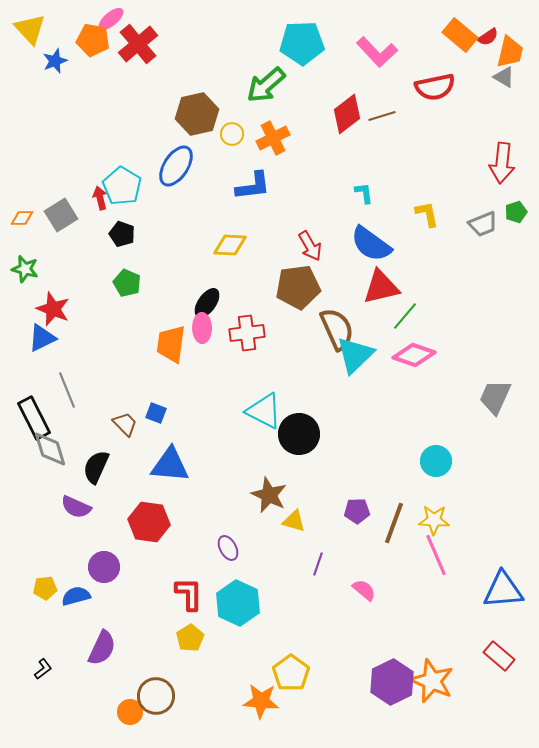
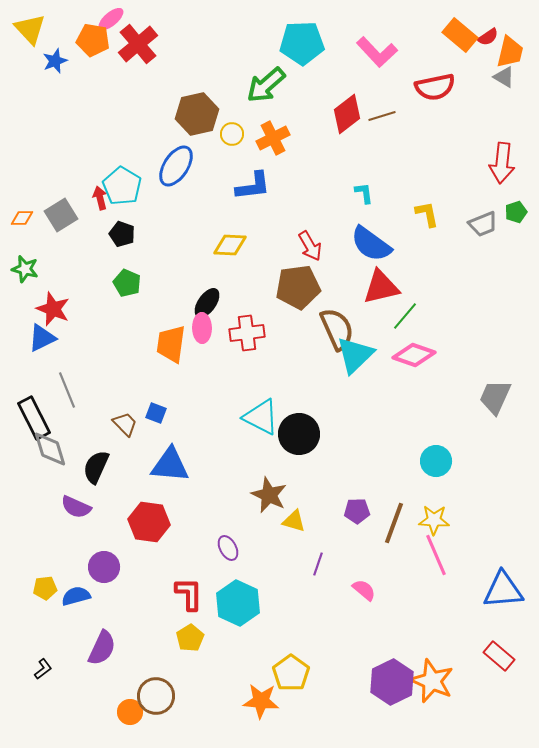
cyan triangle at (264, 411): moved 3 px left, 6 px down
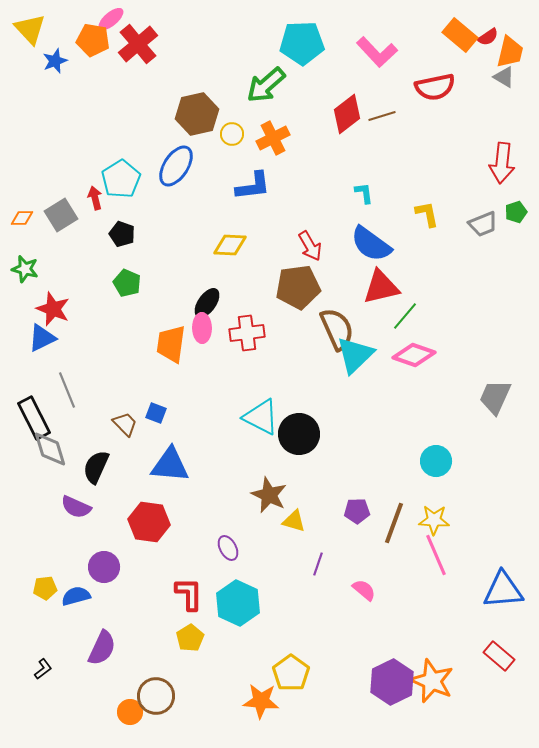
cyan pentagon at (122, 186): moved 1 px left, 7 px up; rotated 9 degrees clockwise
red arrow at (100, 198): moved 5 px left
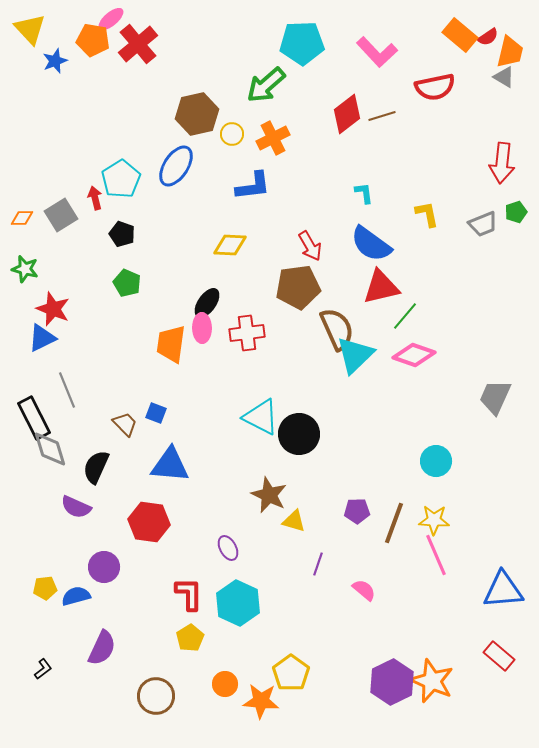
orange circle at (130, 712): moved 95 px right, 28 px up
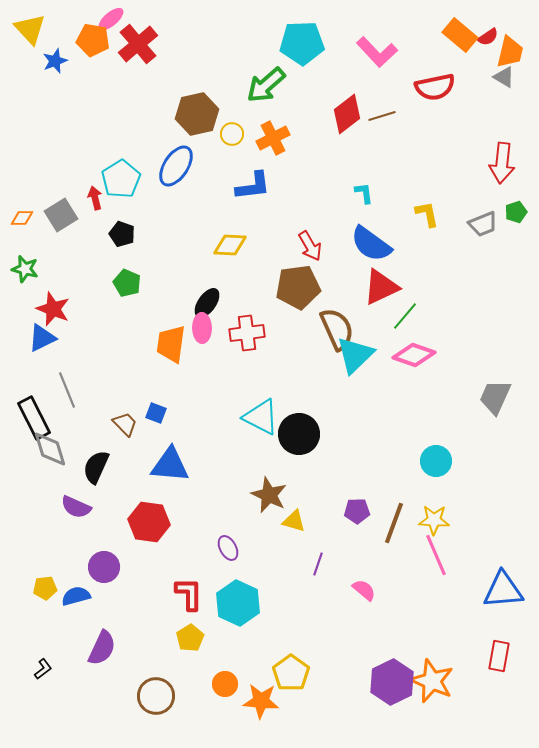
red triangle at (381, 287): rotated 12 degrees counterclockwise
red rectangle at (499, 656): rotated 60 degrees clockwise
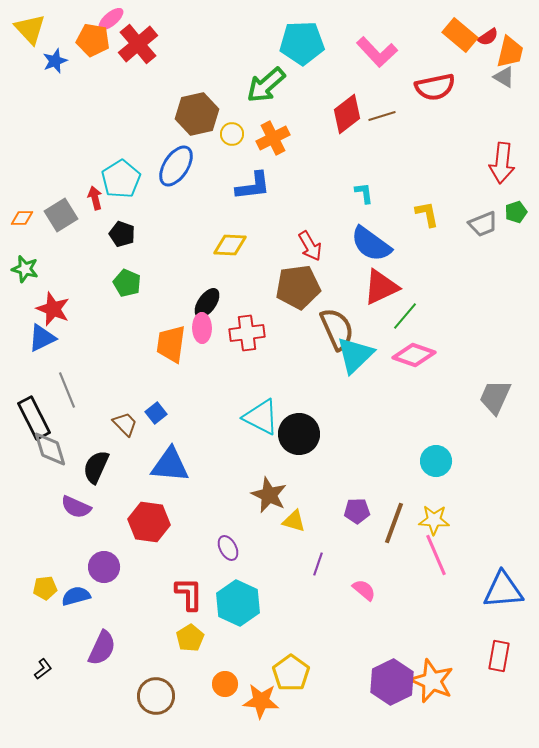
blue square at (156, 413): rotated 30 degrees clockwise
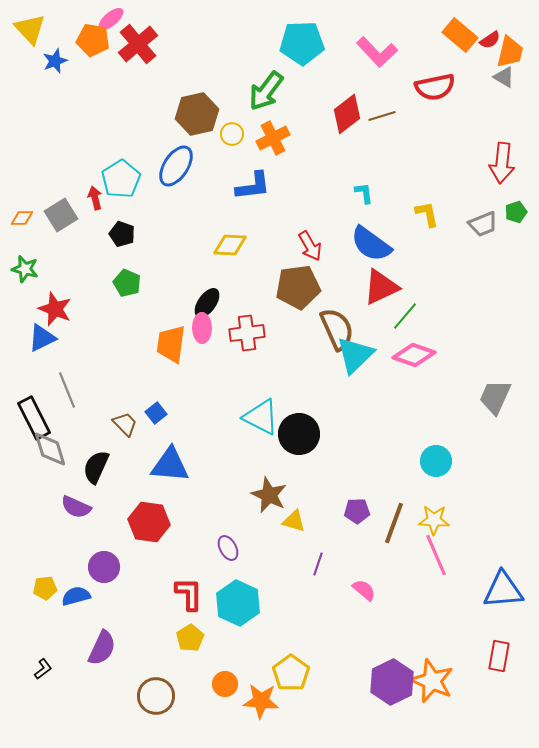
red semicircle at (488, 37): moved 2 px right, 3 px down
green arrow at (266, 85): moved 6 px down; rotated 12 degrees counterclockwise
red star at (53, 309): moved 2 px right
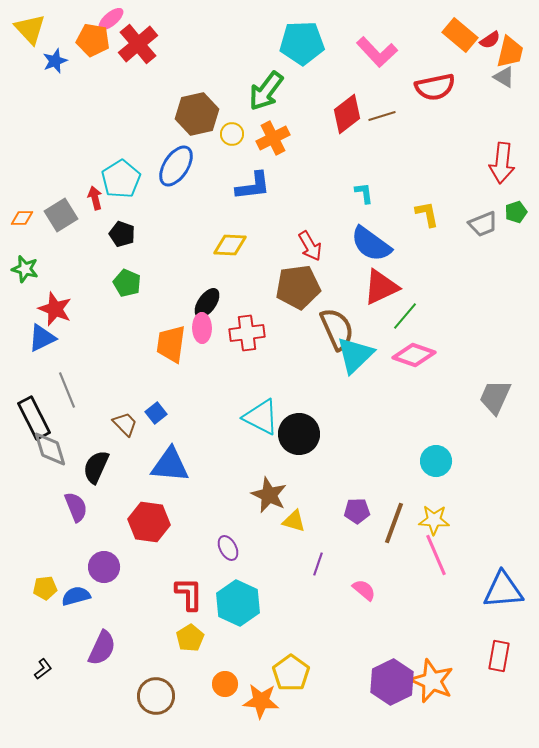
purple semicircle at (76, 507): rotated 136 degrees counterclockwise
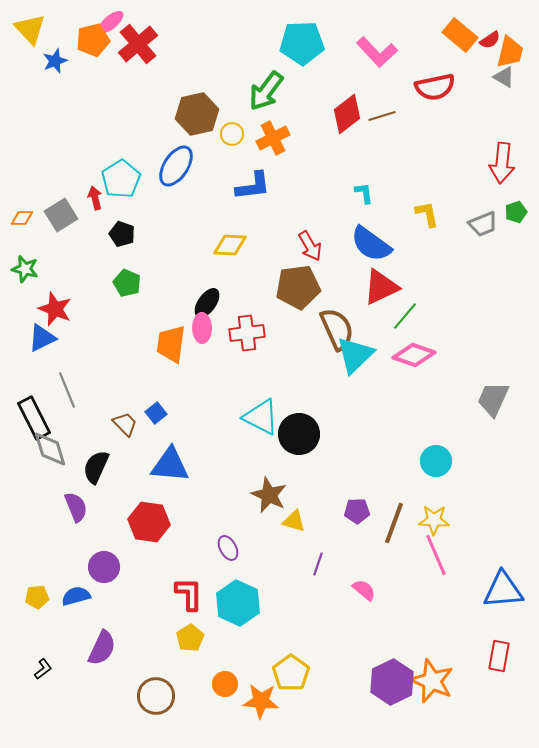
pink ellipse at (111, 19): moved 3 px down
orange pentagon at (93, 40): rotated 24 degrees counterclockwise
gray trapezoid at (495, 397): moved 2 px left, 2 px down
yellow pentagon at (45, 588): moved 8 px left, 9 px down
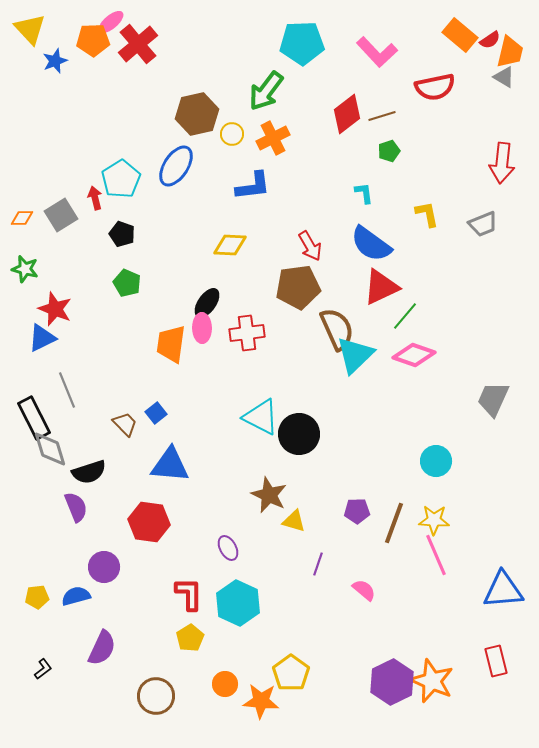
orange pentagon at (93, 40): rotated 12 degrees clockwise
green pentagon at (516, 212): moved 127 px left, 61 px up
black semicircle at (96, 467): moved 7 px left, 5 px down; rotated 132 degrees counterclockwise
red rectangle at (499, 656): moved 3 px left, 5 px down; rotated 24 degrees counterclockwise
